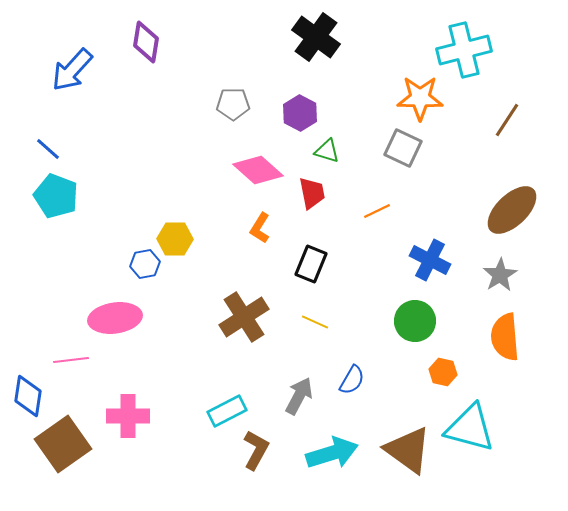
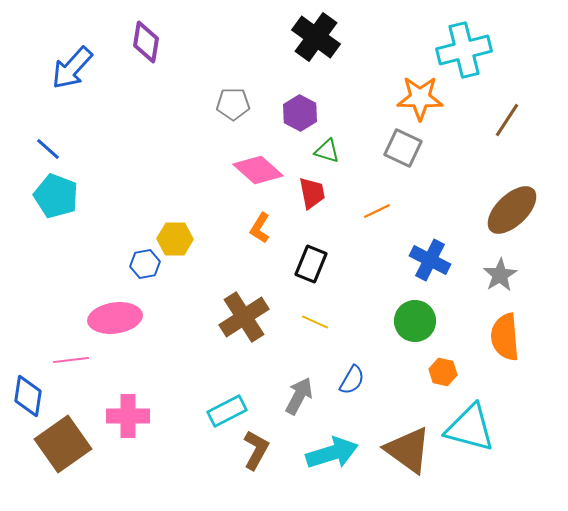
blue arrow: moved 2 px up
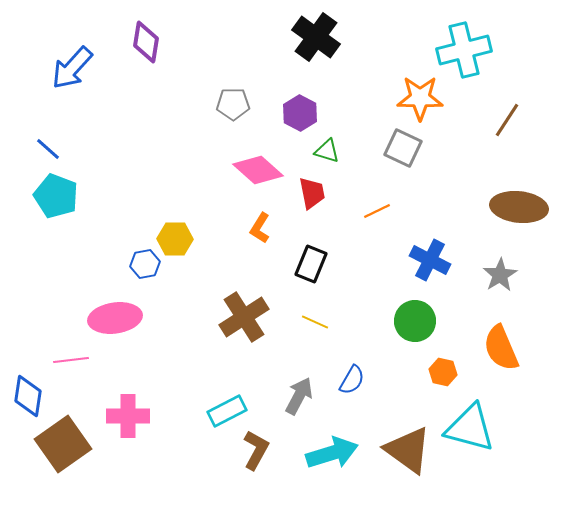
brown ellipse: moved 7 px right, 3 px up; rotated 50 degrees clockwise
orange semicircle: moved 4 px left, 11 px down; rotated 18 degrees counterclockwise
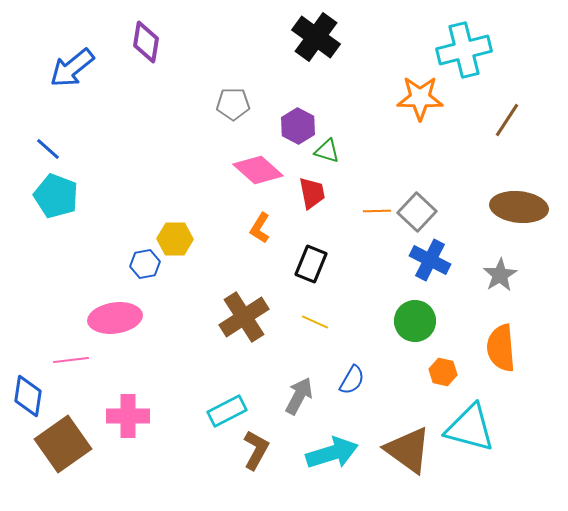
blue arrow: rotated 9 degrees clockwise
purple hexagon: moved 2 px left, 13 px down
gray square: moved 14 px right, 64 px down; rotated 18 degrees clockwise
orange line: rotated 24 degrees clockwise
orange semicircle: rotated 18 degrees clockwise
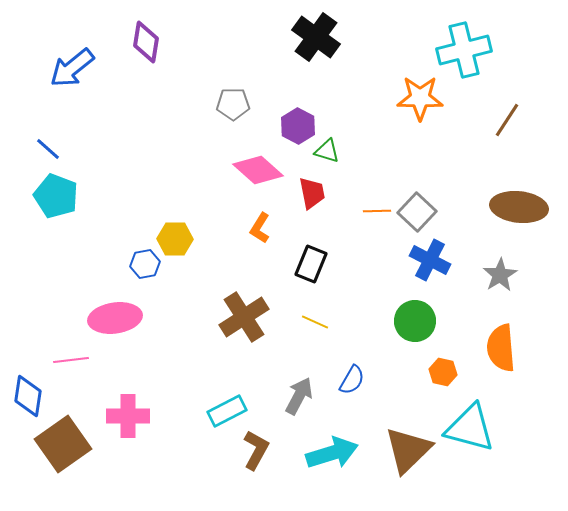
brown triangle: rotated 40 degrees clockwise
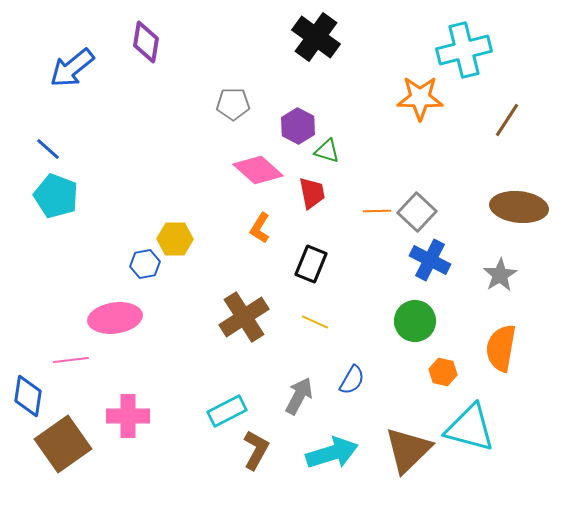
orange semicircle: rotated 15 degrees clockwise
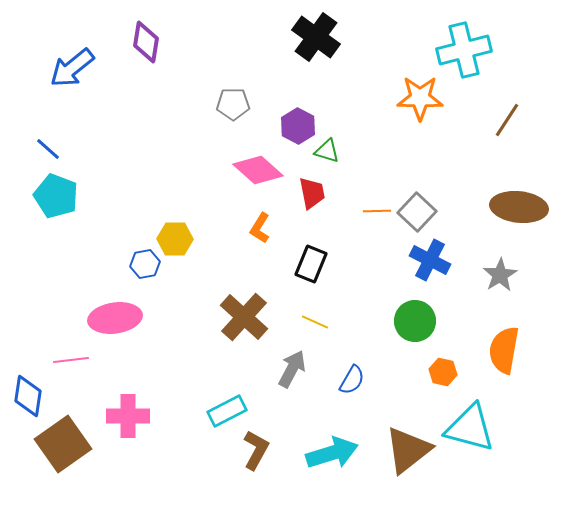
brown cross: rotated 15 degrees counterclockwise
orange semicircle: moved 3 px right, 2 px down
gray arrow: moved 7 px left, 27 px up
brown triangle: rotated 6 degrees clockwise
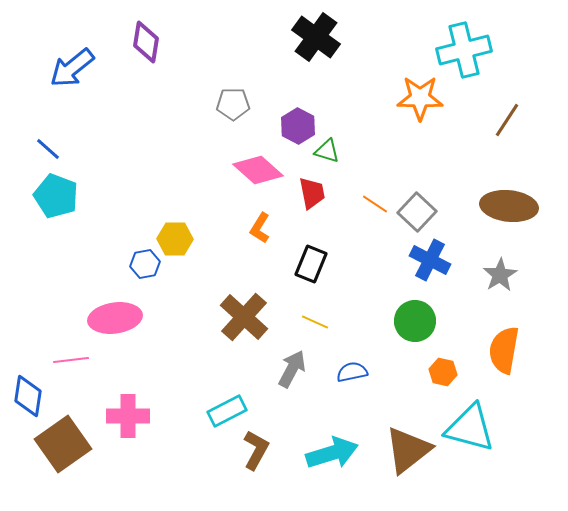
brown ellipse: moved 10 px left, 1 px up
orange line: moved 2 px left, 7 px up; rotated 36 degrees clockwise
blue semicircle: moved 8 px up; rotated 132 degrees counterclockwise
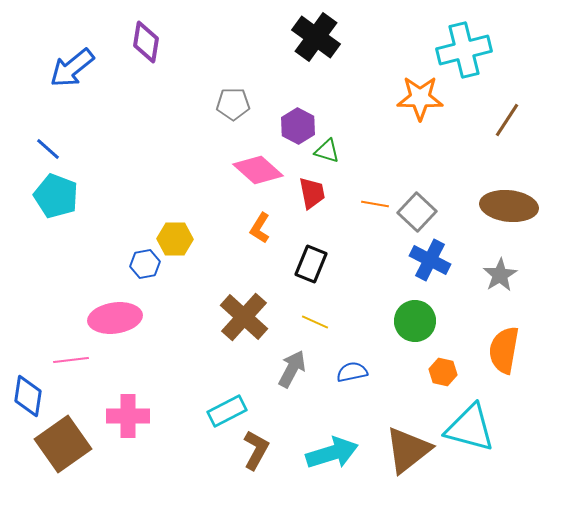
orange line: rotated 24 degrees counterclockwise
